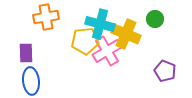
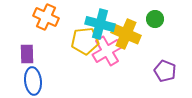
orange cross: rotated 35 degrees clockwise
purple rectangle: moved 1 px right, 1 px down
blue ellipse: moved 2 px right
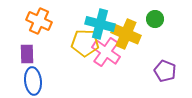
orange cross: moved 7 px left, 4 px down
yellow pentagon: moved 2 px down; rotated 8 degrees clockwise
pink cross: moved 1 px left, 1 px down; rotated 24 degrees counterclockwise
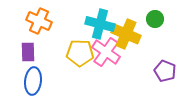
yellow pentagon: moved 5 px left, 10 px down
purple rectangle: moved 1 px right, 2 px up
blue ellipse: rotated 12 degrees clockwise
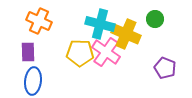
purple pentagon: moved 3 px up
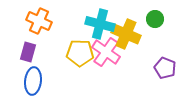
purple rectangle: rotated 18 degrees clockwise
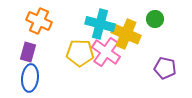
purple pentagon: rotated 10 degrees counterclockwise
blue ellipse: moved 3 px left, 3 px up
